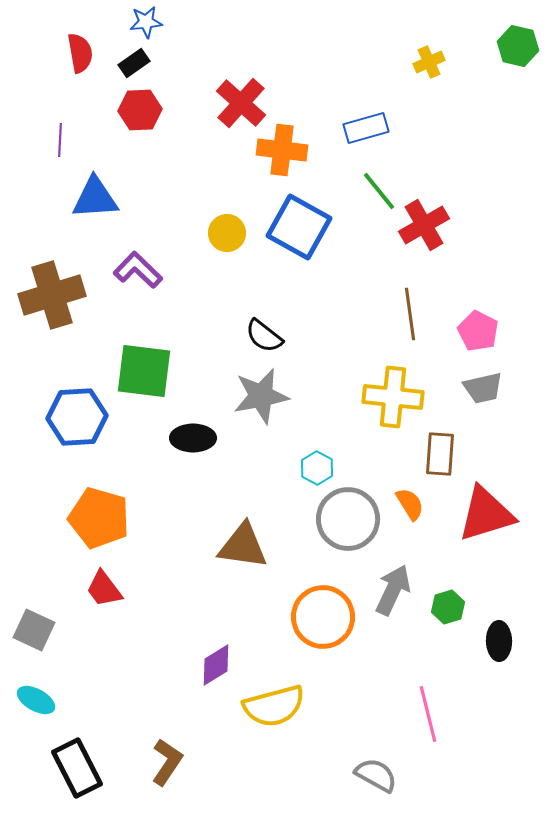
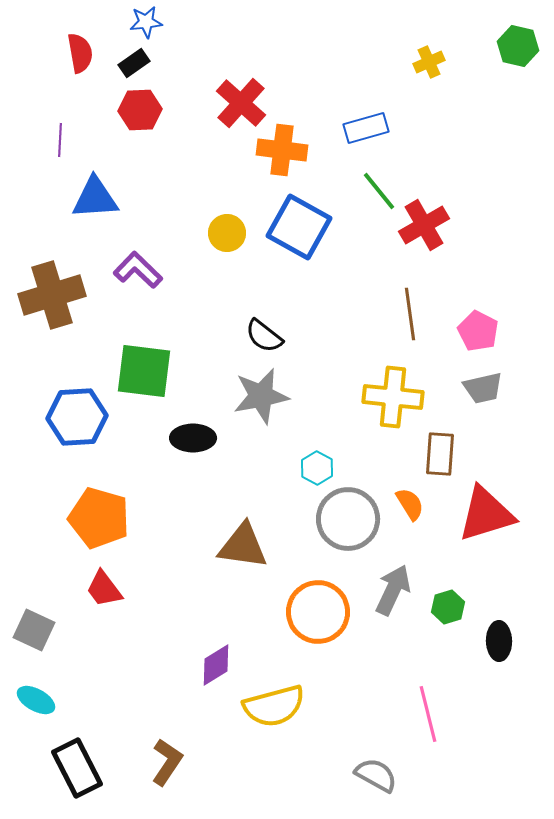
orange circle at (323, 617): moved 5 px left, 5 px up
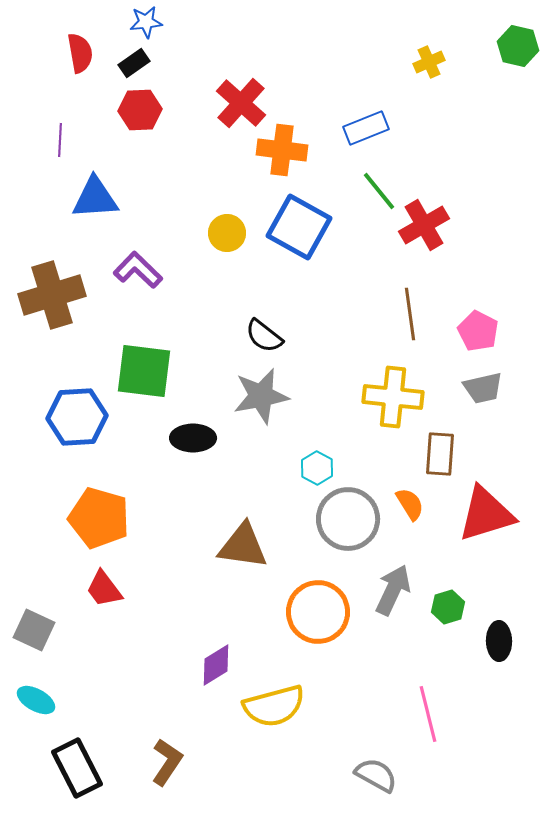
blue rectangle at (366, 128): rotated 6 degrees counterclockwise
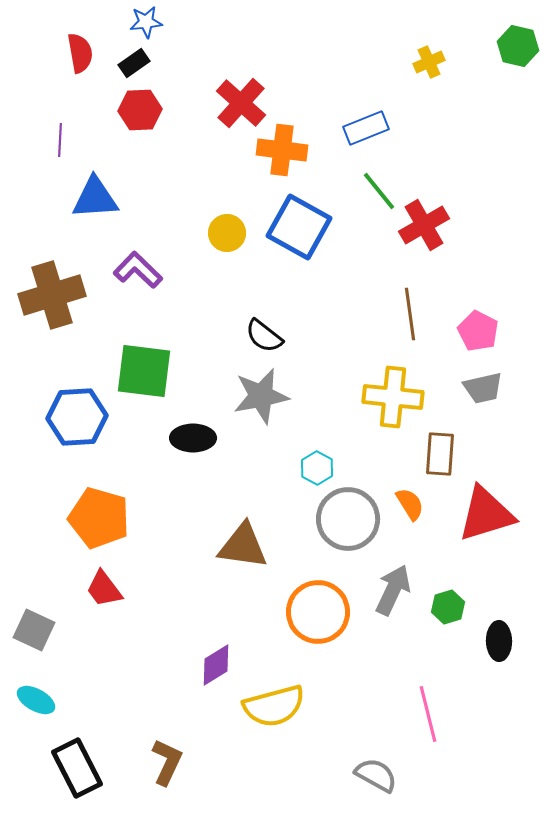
brown L-shape at (167, 762): rotated 9 degrees counterclockwise
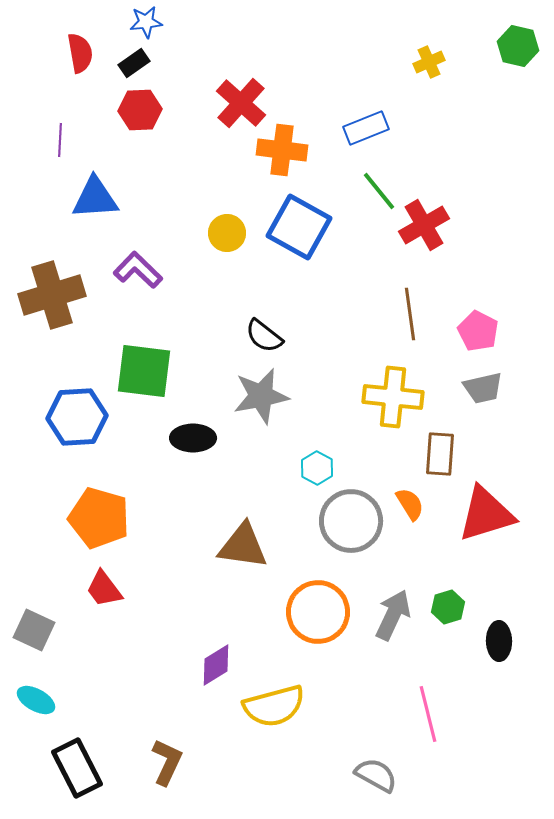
gray circle at (348, 519): moved 3 px right, 2 px down
gray arrow at (393, 590): moved 25 px down
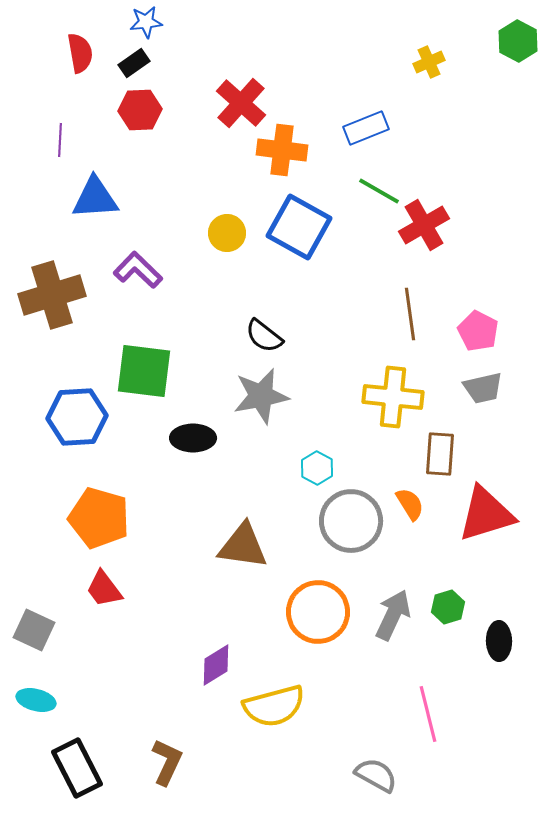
green hexagon at (518, 46): moved 5 px up; rotated 15 degrees clockwise
green line at (379, 191): rotated 21 degrees counterclockwise
cyan ellipse at (36, 700): rotated 15 degrees counterclockwise
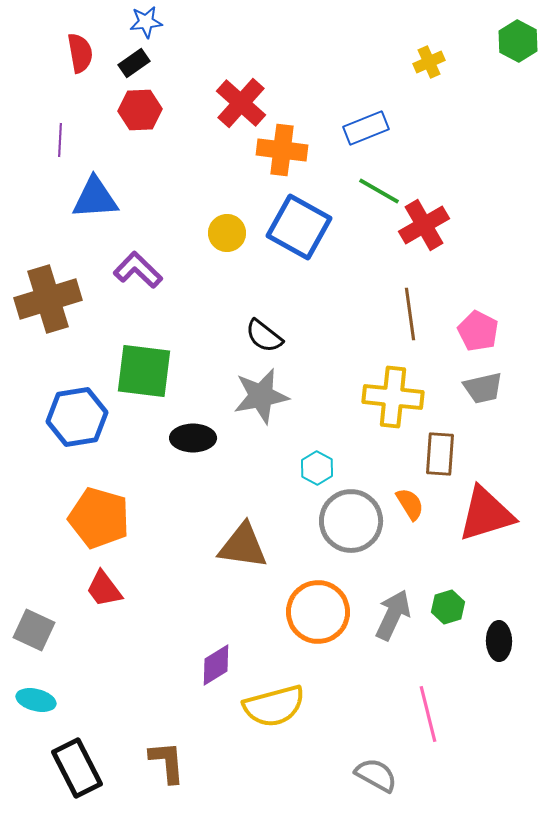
brown cross at (52, 295): moved 4 px left, 4 px down
blue hexagon at (77, 417): rotated 6 degrees counterclockwise
brown L-shape at (167, 762): rotated 30 degrees counterclockwise
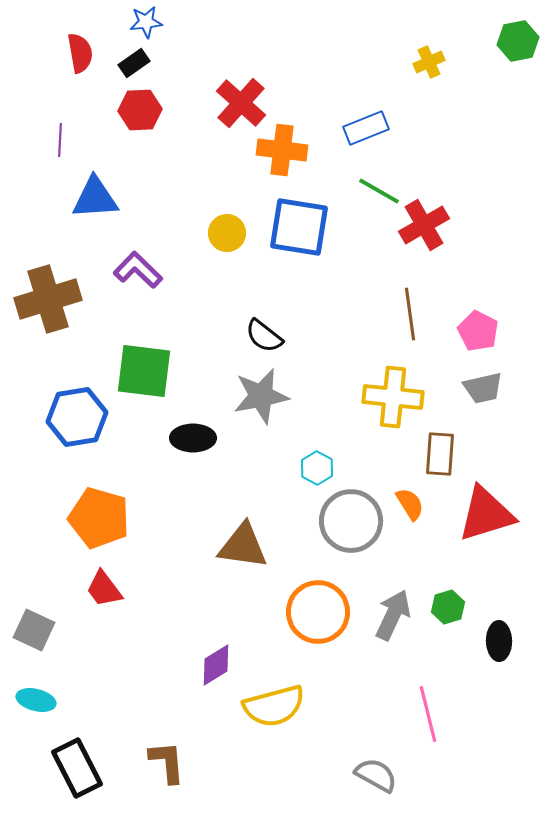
green hexagon at (518, 41): rotated 21 degrees clockwise
blue square at (299, 227): rotated 20 degrees counterclockwise
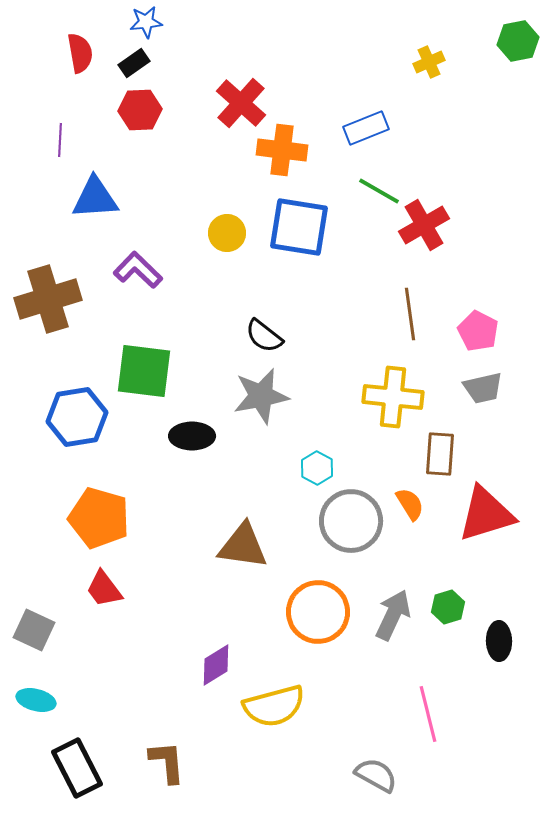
black ellipse at (193, 438): moved 1 px left, 2 px up
